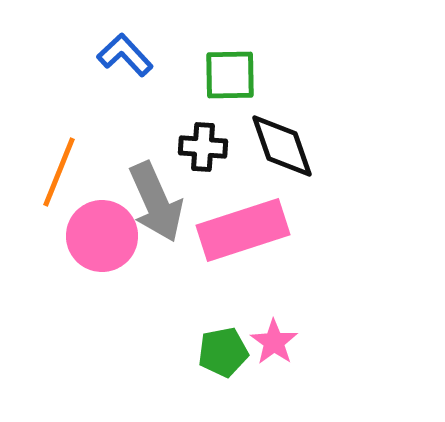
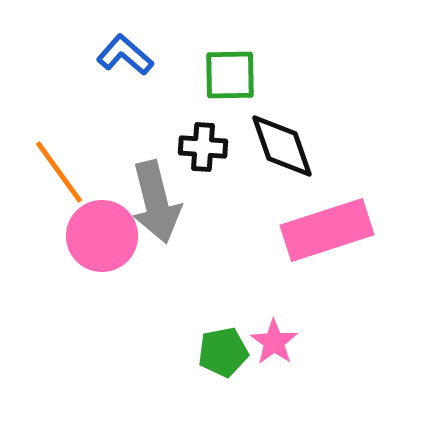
blue L-shape: rotated 6 degrees counterclockwise
orange line: rotated 58 degrees counterclockwise
gray arrow: rotated 10 degrees clockwise
pink rectangle: moved 84 px right
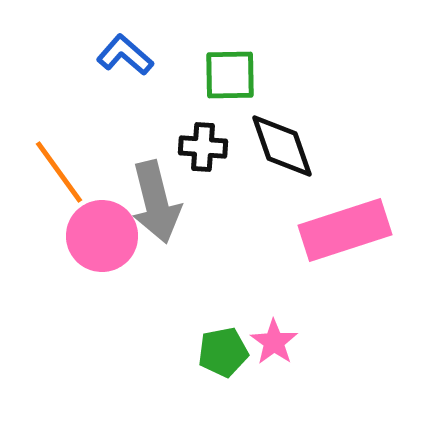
pink rectangle: moved 18 px right
